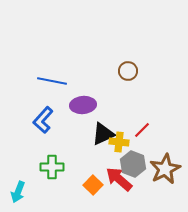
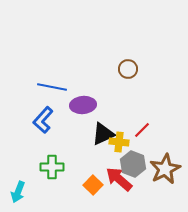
brown circle: moved 2 px up
blue line: moved 6 px down
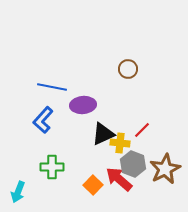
yellow cross: moved 1 px right, 1 px down
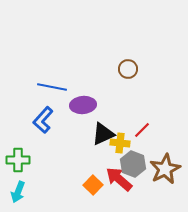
green cross: moved 34 px left, 7 px up
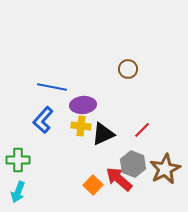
yellow cross: moved 39 px left, 17 px up
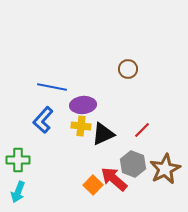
red arrow: moved 5 px left
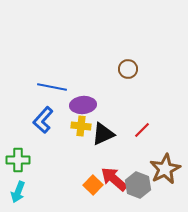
gray hexagon: moved 5 px right, 21 px down
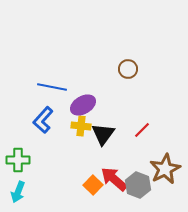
purple ellipse: rotated 25 degrees counterclockwise
black triangle: rotated 30 degrees counterclockwise
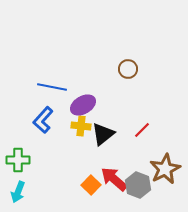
black triangle: rotated 15 degrees clockwise
orange square: moved 2 px left
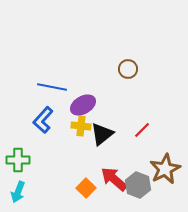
black triangle: moved 1 px left
orange square: moved 5 px left, 3 px down
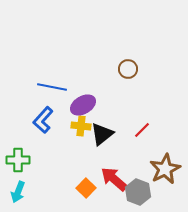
gray hexagon: moved 7 px down
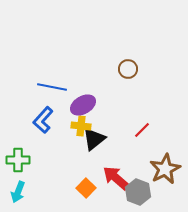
black triangle: moved 8 px left, 5 px down
red arrow: moved 2 px right, 1 px up
